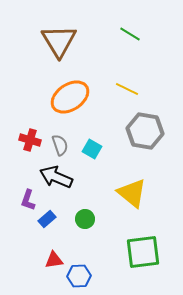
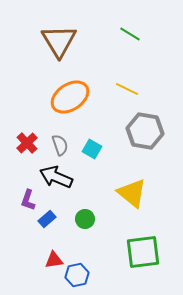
red cross: moved 3 px left, 3 px down; rotated 30 degrees clockwise
blue hexagon: moved 2 px left, 1 px up; rotated 10 degrees counterclockwise
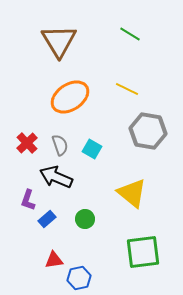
gray hexagon: moved 3 px right
blue hexagon: moved 2 px right, 3 px down
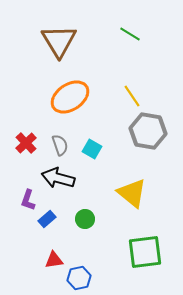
yellow line: moved 5 px right, 7 px down; rotated 30 degrees clockwise
red cross: moved 1 px left
black arrow: moved 2 px right, 1 px down; rotated 8 degrees counterclockwise
green square: moved 2 px right
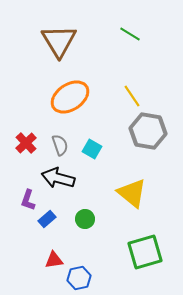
green square: rotated 9 degrees counterclockwise
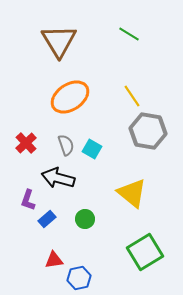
green line: moved 1 px left
gray semicircle: moved 6 px right
green square: rotated 15 degrees counterclockwise
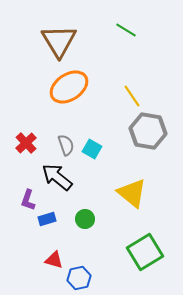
green line: moved 3 px left, 4 px up
orange ellipse: moved 1 px left, 10 px up
black arrow: moved 1 px left, 1 px up; rotated 24 degrees clockwise
blue rectangle: rotated 24 degrees clockwise
red triangle: rotated 24 degrees clockwise
